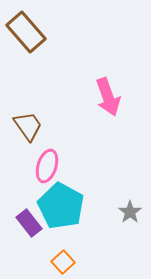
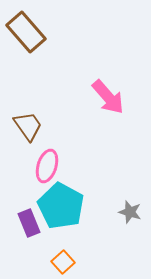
pink arrow: rotated 21 degrees counterclockwise
gray star: rotated 20 degrees counterclockwise
purple rectangle: rotated 16 degrees clockwise
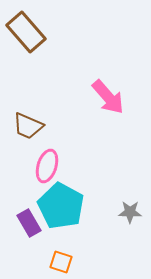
brown trapezoid: rotated 148 degrees clockwise
gray star: rotated 15 degrees counterclockwise
purple rectangle: rotated 8 degrees counterclockwise
orange square: moved 2 px left; rotated 30 degrees counterclockwise
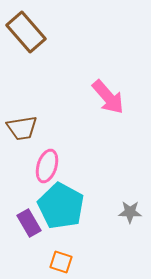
brown trapezoid: moved 6 px left, 2 px down; rotated 32 degrees counterclockwise
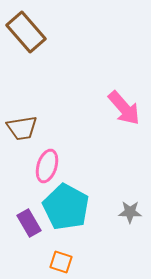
pink arrow: moved 16 px right, 11 px down
cyan pentagon: moved 5 px right, 1 px down
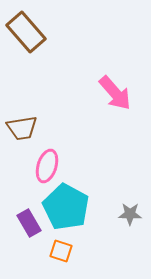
pink arrow: moved 9 px left, 15 px up
gray star: moved 2 px down
orange square: moved 11 px up
